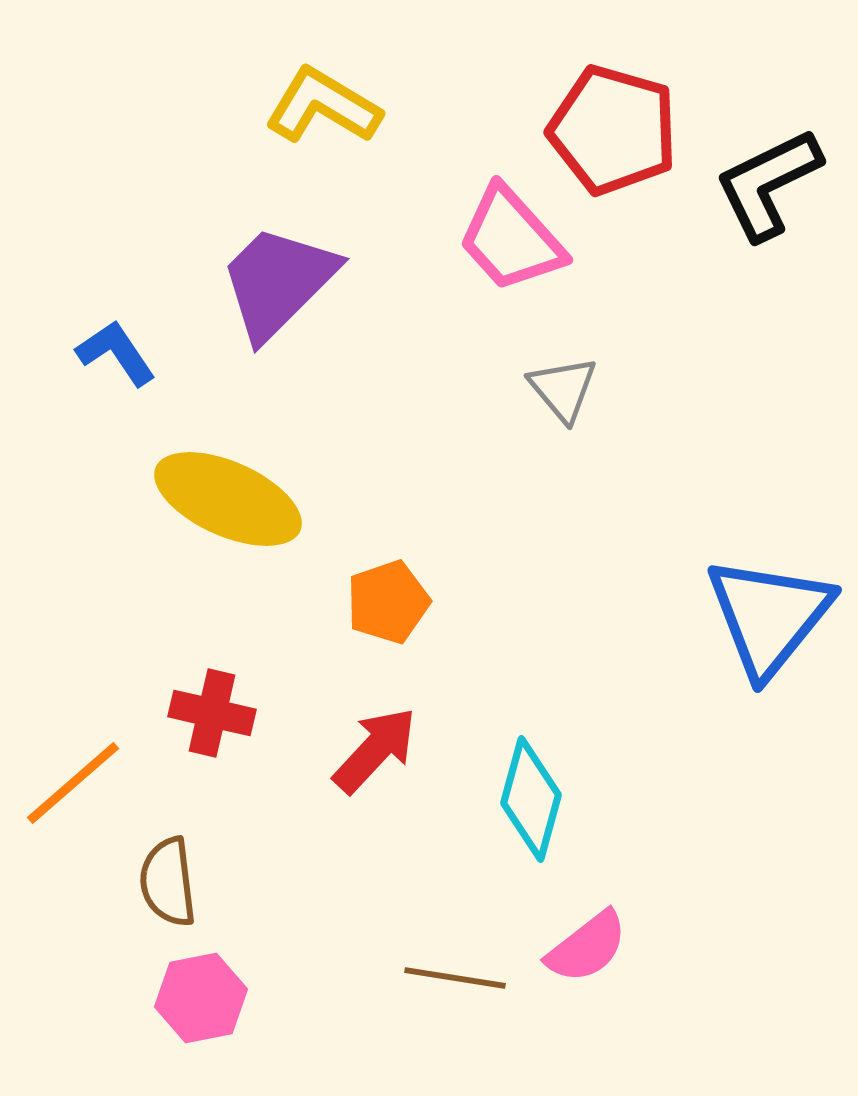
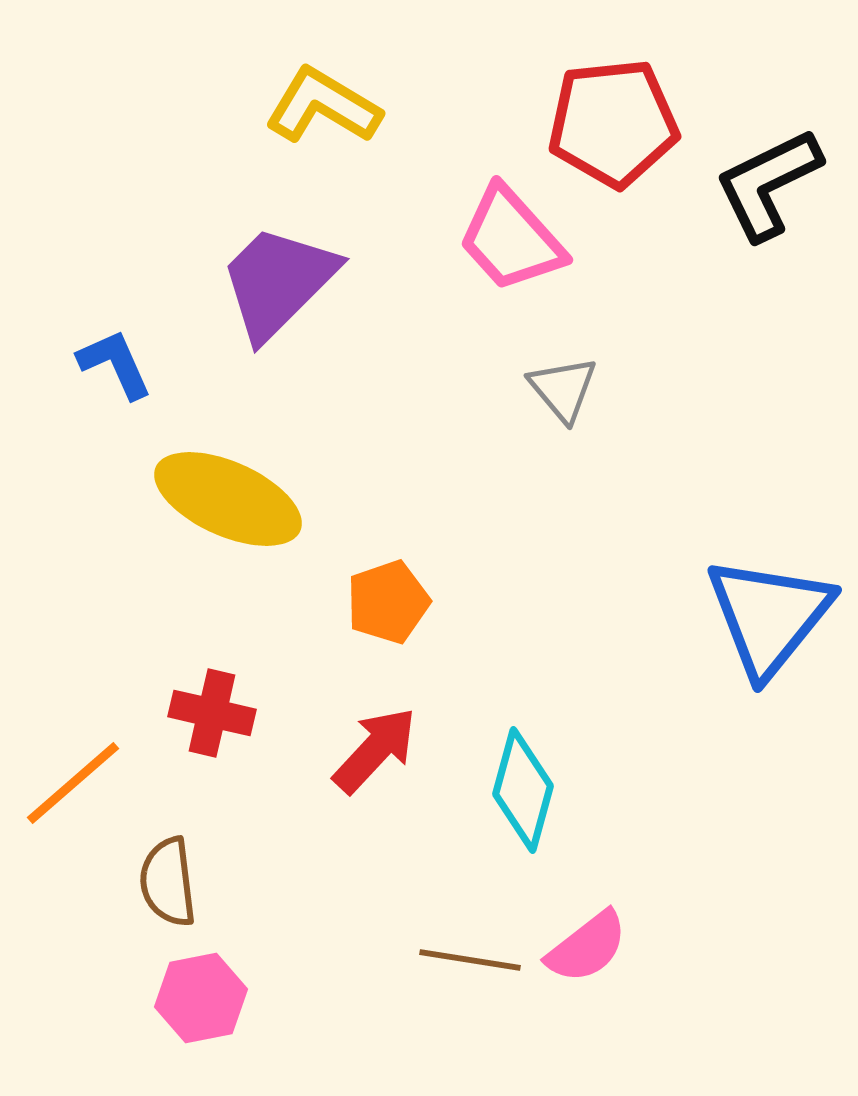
red pentagon: moved 7 px up; rotated 22 degrees counterclockwise
blue L-shape: moved 1 px left, 11 px down; rotated 10 degrees clockwise
cyan diamond: moved 8 px left, 9 px up
brown line: moved 15 px right, 18 px up
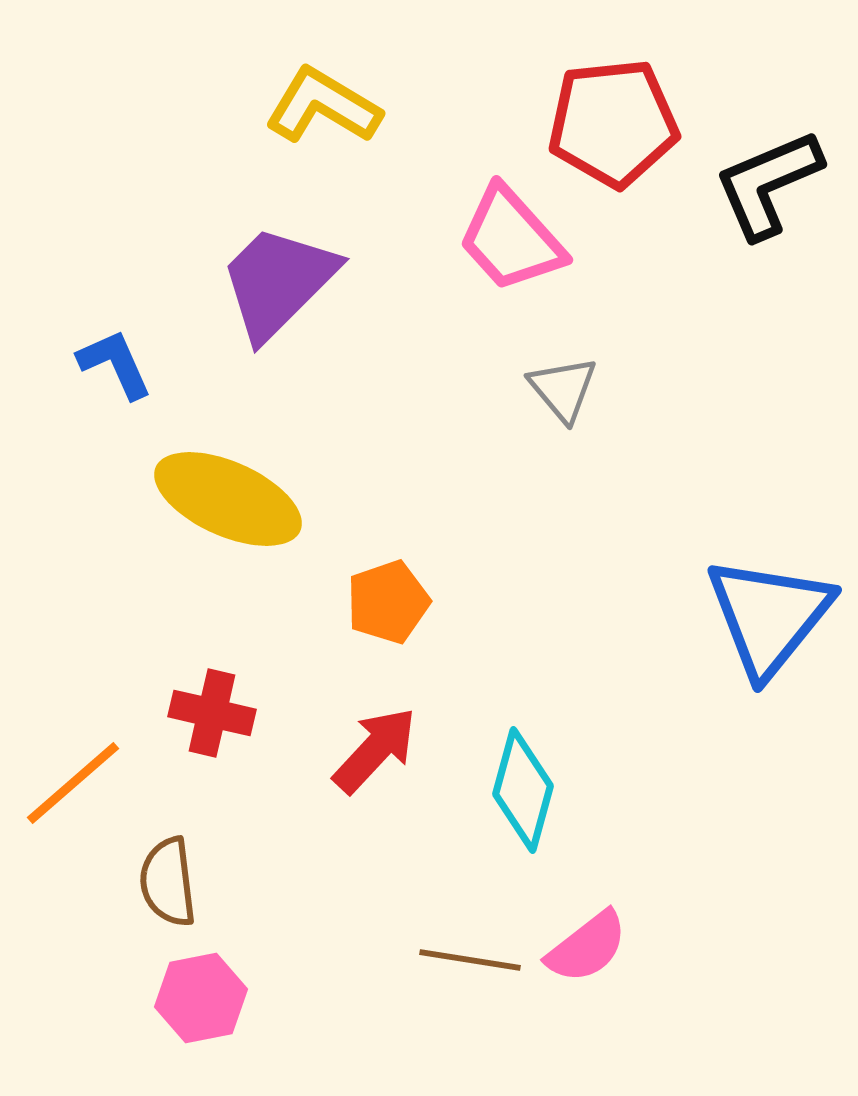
black L-shape: rotated 3 degrees clockwise
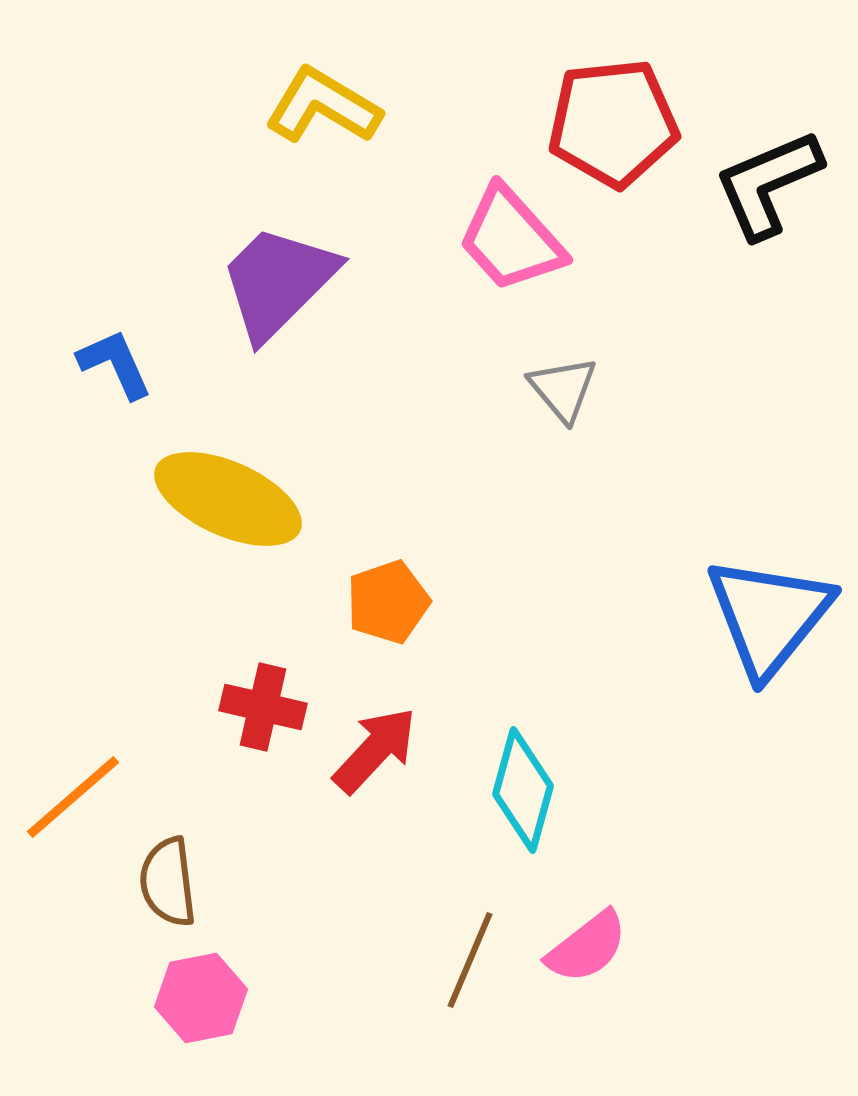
red cross: moved 51 px right, 6 px up
orange line: moved 14 px down
brown line: rotated 76 degrees counterclockwise
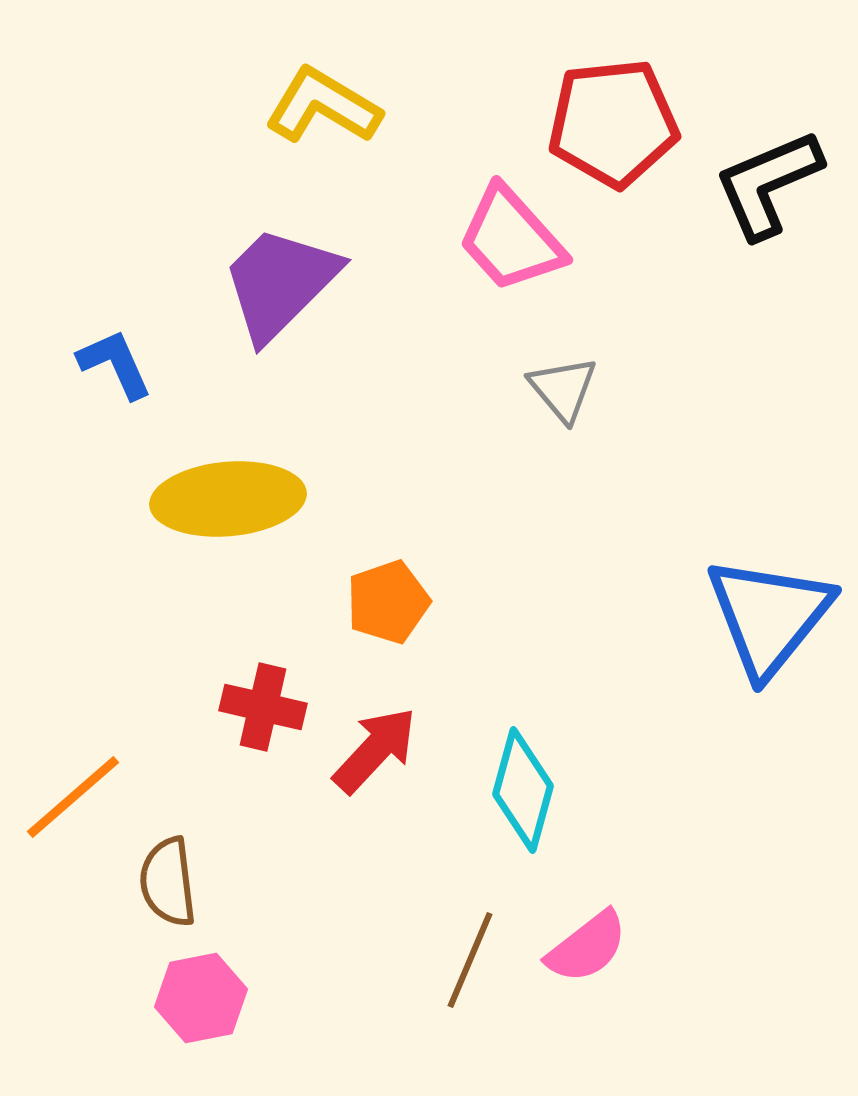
purple trapezoid: moved 2 px right, 1 px down
yellow ellipse: rotated 29 degrees counterclockwise
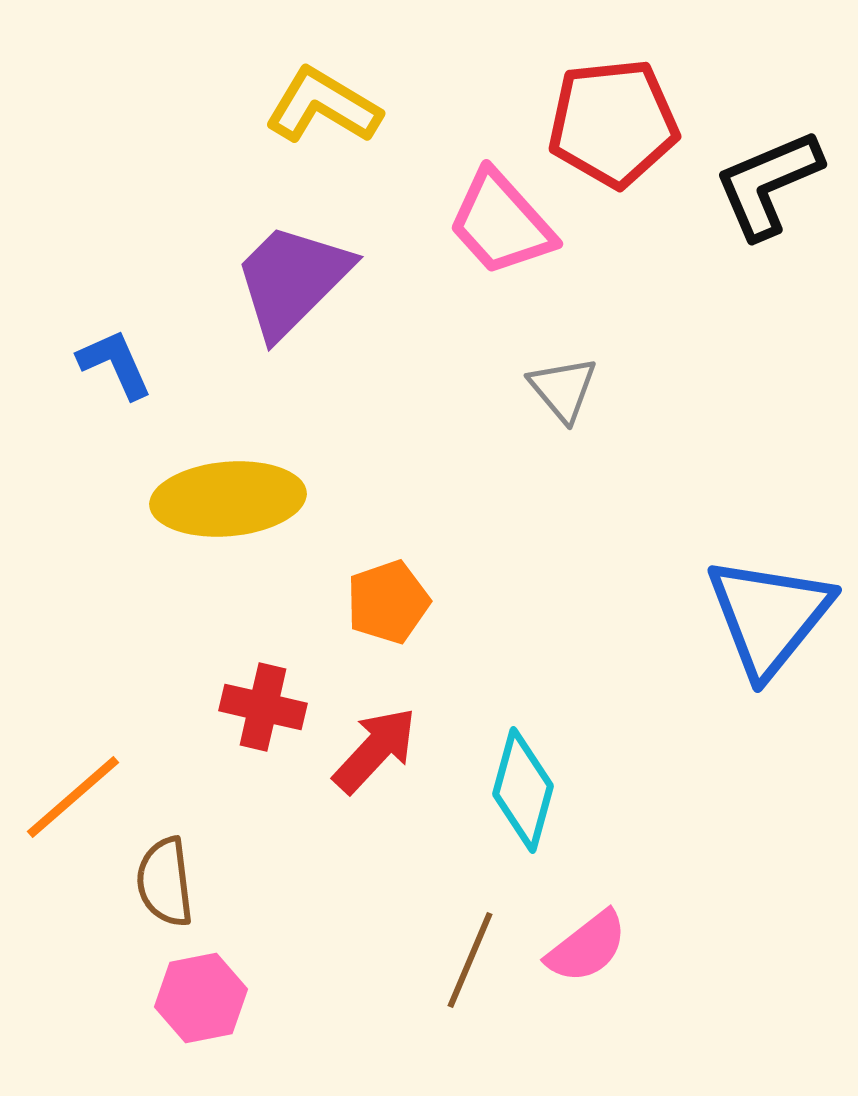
pink trapezoid: moved 10 px left, 16 px up
purple trapezoid: moved 12 px right, 3 px up
brown semicircle: moved 3 px left
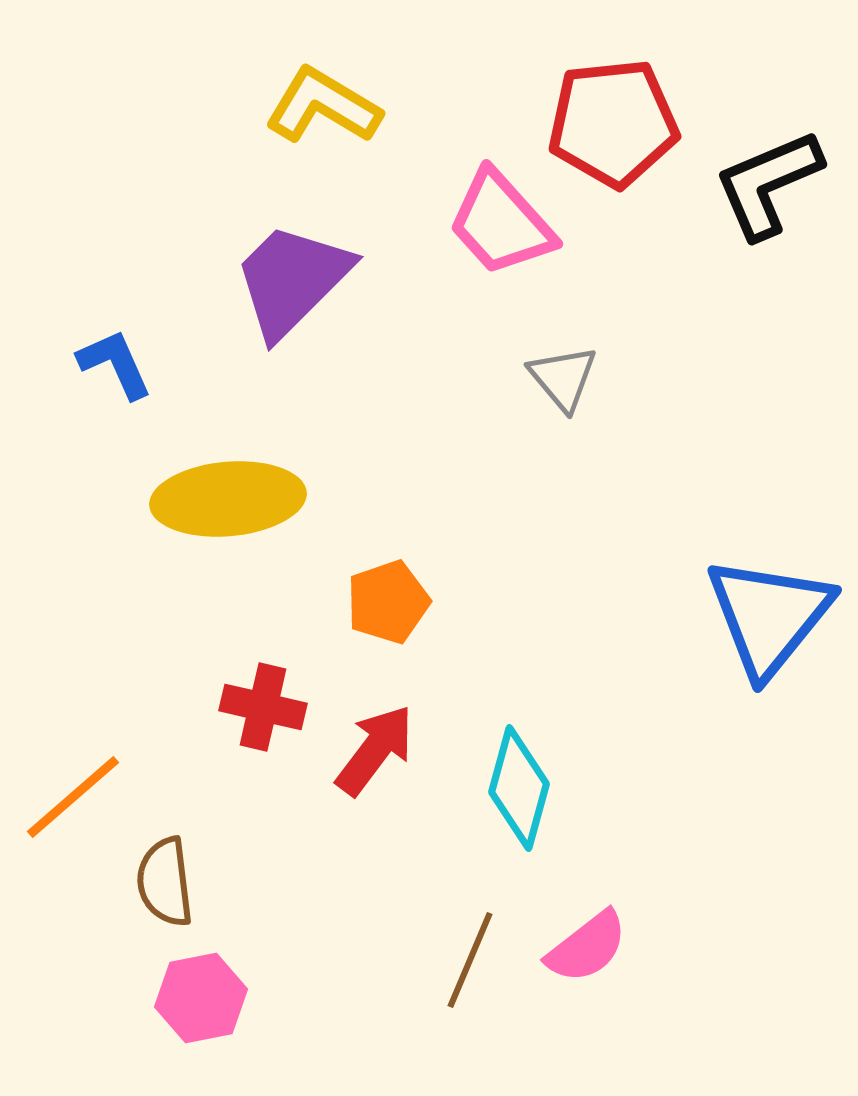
gray triangle: moved 11 px up
red arrow: rotated 6 degrees counterclockwise
cyan diamond: moved 4 px left, 2 px up
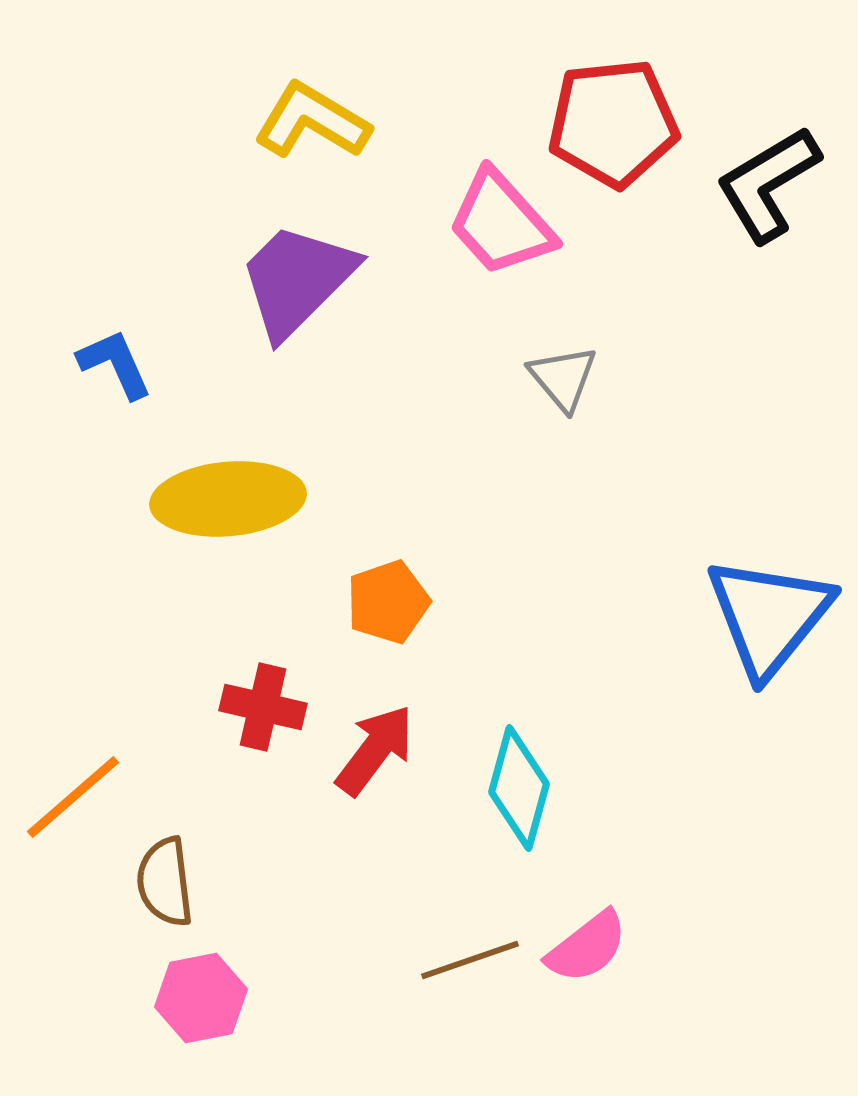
yellow L-shape: moved 11 px left, 15 px down
black L-shape: rotated 8 degrees counterclockwise
purple trapezoid: moved 5 px right
brown line: rotated 48 degrees clockwise
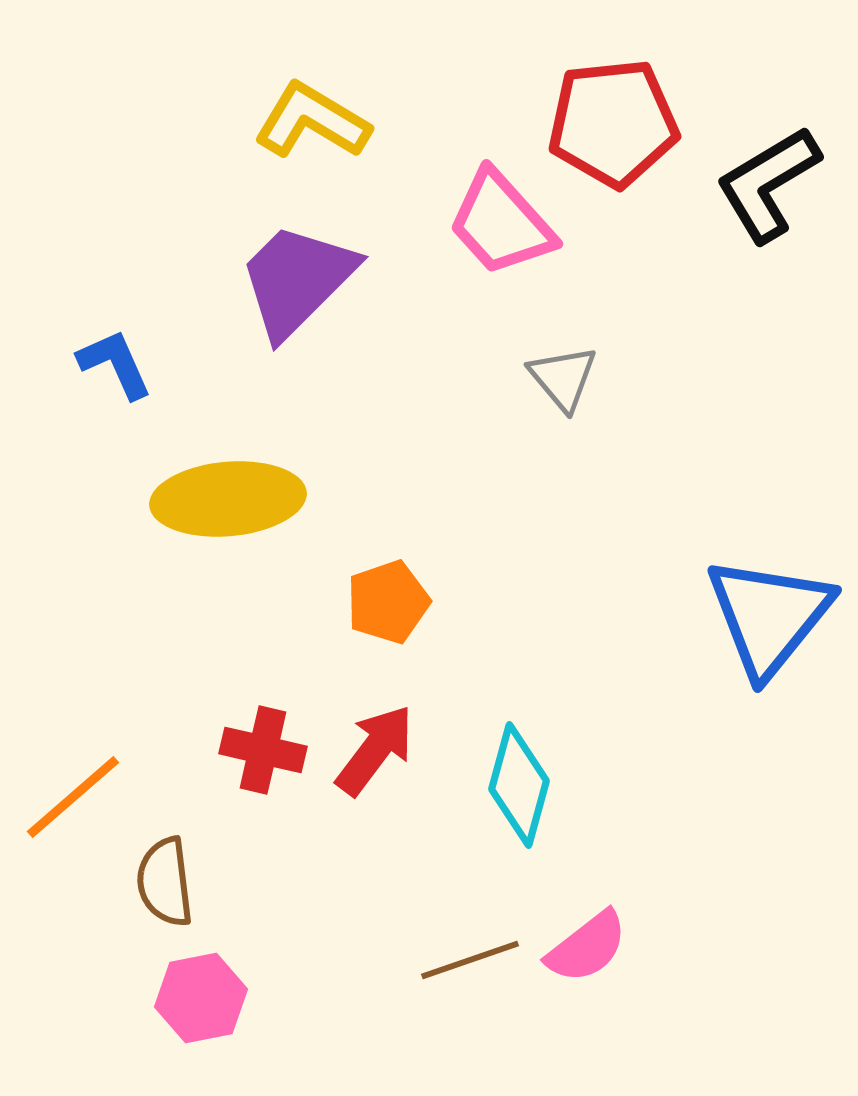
red cross: moved 43 px down
cyan diamond: moved 3 px up
